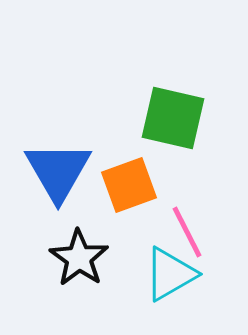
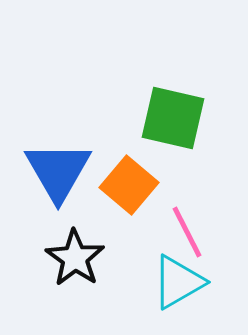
orange square: rotated 30 degrees counterclockwise
black star: moved 4 px left
cyan triangle: moved 8 px right, 8 px down
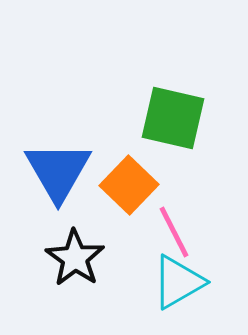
orange square: rotated 4 degrees clockwise
pink line: moved 13 px left
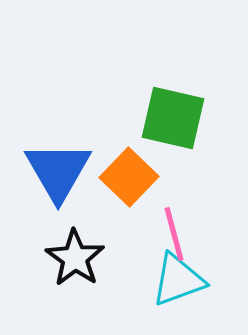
orange square: moved 8 px up
pink line: moved 2 px down; rotated 12 degrees clockwise
cyan triangle: moved 2 px up; rotated 10 degrees clockwise
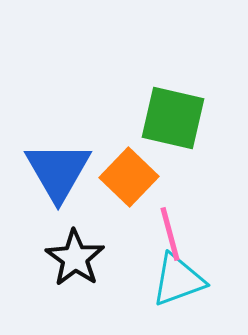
pink line: moved 4 px left
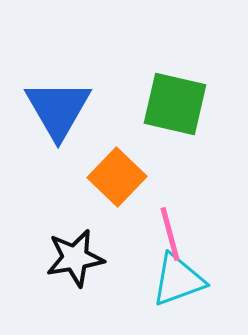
green square: moved 2 px right, 14 px up
blue triangle: moved 62 px up
orange square: moved 12 px left
black star: rotated 28 degrees clockwise
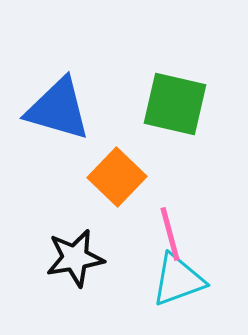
blue triangle: rotated 44 degrees counterclockwise
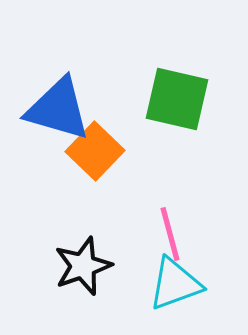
green square: moved 2 px right, 5 px up
orange square: moved 22 px left, 26 px up
black star: moved 8 px right, 8 px down; rotated 10 degrees counterclockwise
cyan triangle: moved 3 px left, 4 px down
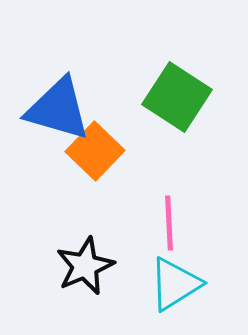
green square: moved 2 px up; rotated 20 degrees clockwise
pink line: moved 1 px left, 11 px up; rotated 12 degrees clockwise
black star: moved 2 px right; rotated 4 degrees counterclockwise
cyan triangle: rotated 12 degrees counterclockwise
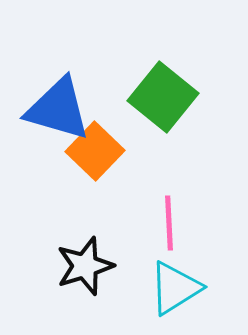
green square: moved 14 px left; rotated 6 degrees clockwise
black star: rotated 6 degrees clockwise
cyan triangle: moved 4 px down
